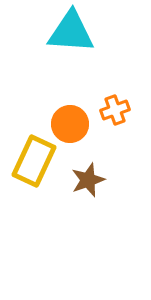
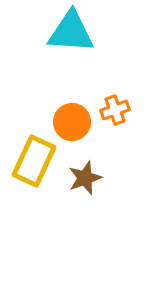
orange circle: moved 2 px right, 2 px up
brown star: moved 3 px left, 2 px up
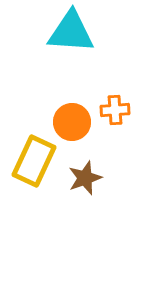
orange cross: rotated 16 degrees clockwise
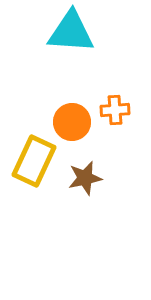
brown star: rotated 8 degrees clockwise
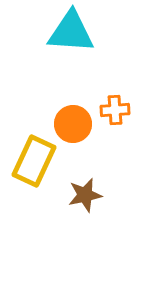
orange circle: moved 1 px right, 2 px down
brown star: moved 17 px down
